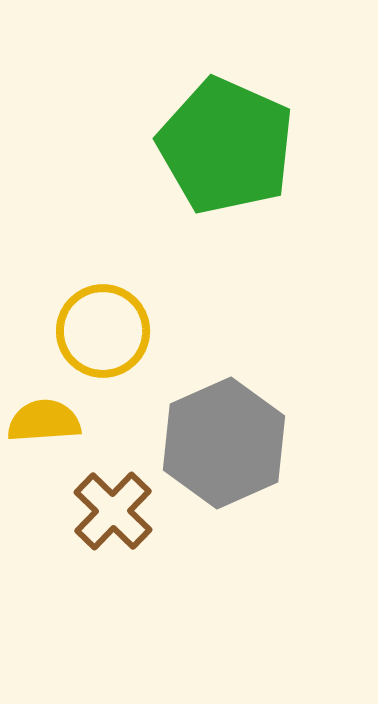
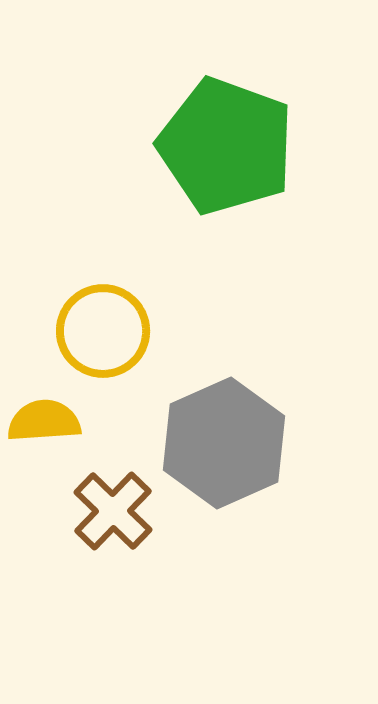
green pentagon: rotated 4 degrees counterclockwise
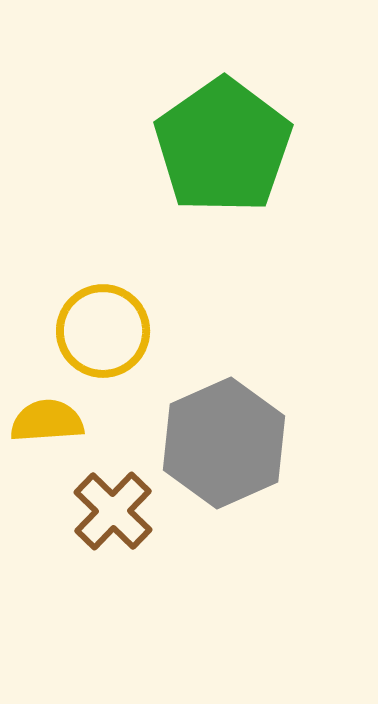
green pentagon: moved 3 px left; rotated 17 degrees clockwise
yellow semicircle: moved 3 px right
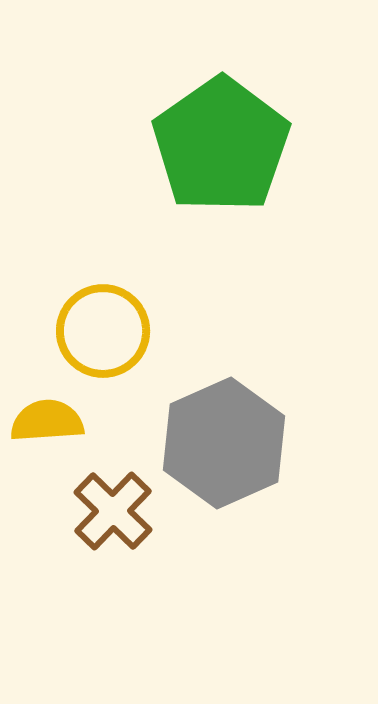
green pentagon: moved 2 px left, 1 px up
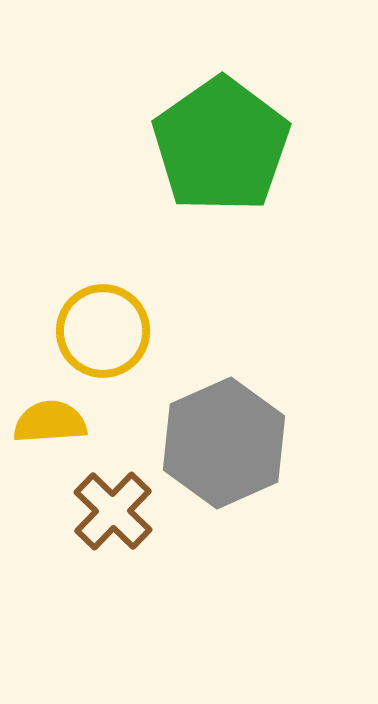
yellow semicircle: moved 3 px right, 1 px down
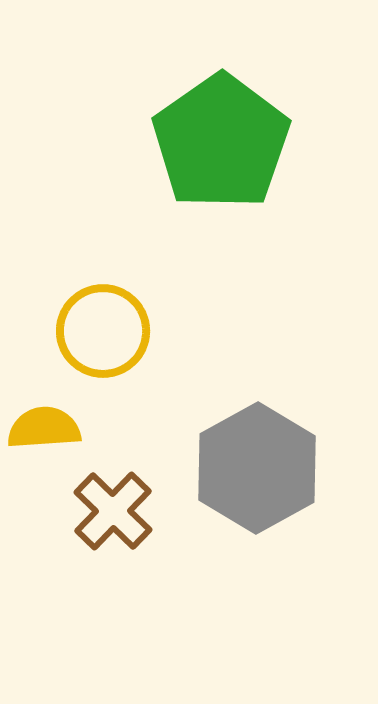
green pentagon: moved 3 px up
yellow semicircle: moved 6 px left, 6 px down
gray hexagon: moved 33 px right, 25 px down; rotated 5 degrees counterclockwise
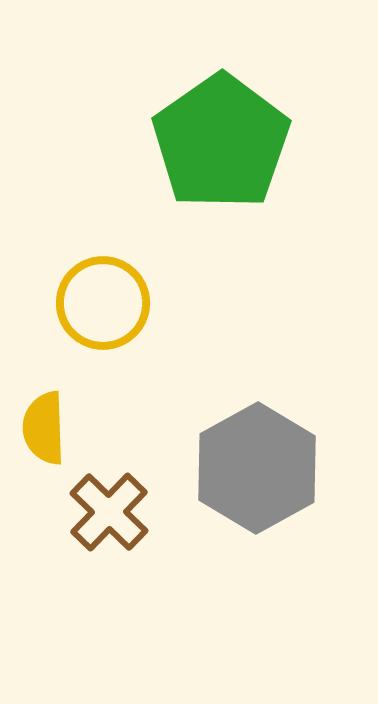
yellow circle: moved 28 px up
yellow semicircle: rotated 88 degrees counterclockwise
brown cross: moved 4 px left, 1 px down
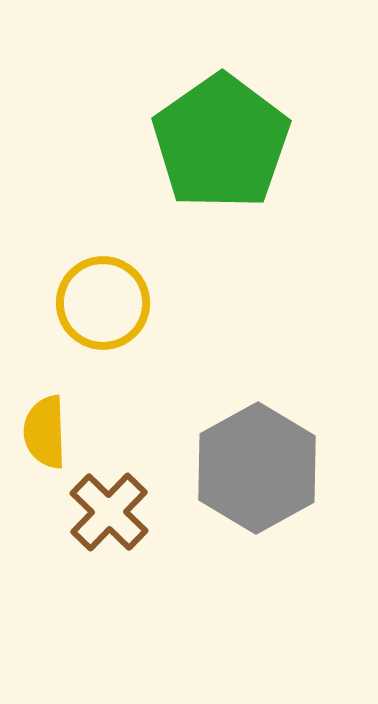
yellow semicircle: moved 1 px right, 4 px down
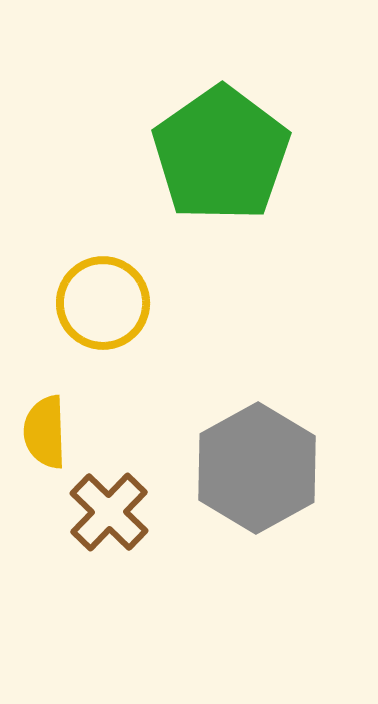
green pentagon: moved 12 px down
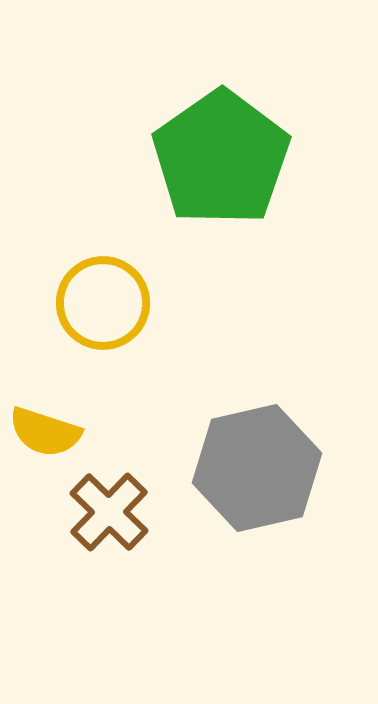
green pentagon: moved 4 px down
yellow semicircle: rotated 70 degrees counterclockwise
gray hexagon: rotated 16 degrees clockwise
